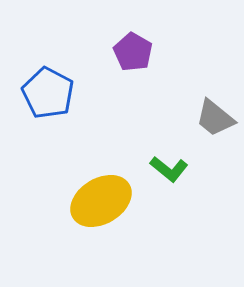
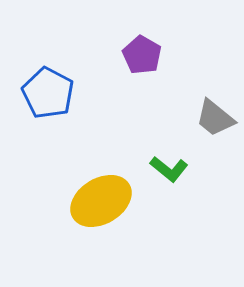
purple pentagon: moved 9 px right, 3 px down
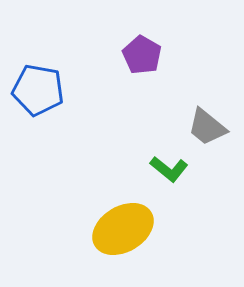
blue pentagon: moved 10 px left, 3 px up; rotated 18 degrees counterclockwise
gray trapezoid: moved 8 px left, 9 px down
yellow ellipse: moved 22 px right, 28 px down
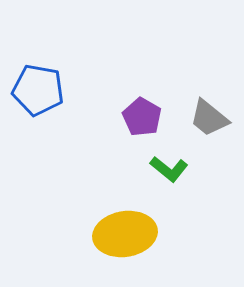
purple pentagon: moved 62 px down
gray trapezoid: moved 2 px right, 9 px up
yellow ellipse: moved 2 px right, 5 px down; rotated 22 degrees clockwise
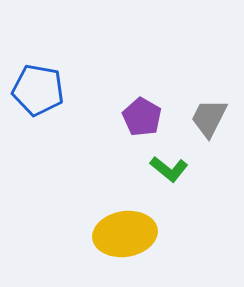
gray trapezoid: rotated 78 degrees clockwise
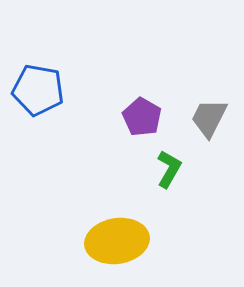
green L-shape: rotated 99 degrees counterclockwise
yellow ellipse: moved 8 px left, 7 px down
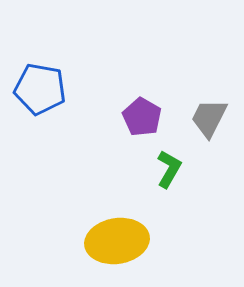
blue pentagon: moved 2 px right, 1 px up
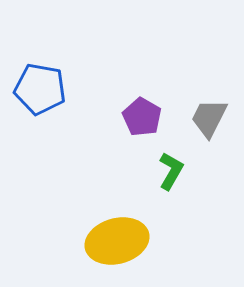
green L-shape: moved 2 px right, 2 px down
yellow ellipse: rotated 6 degrees counterclockwise
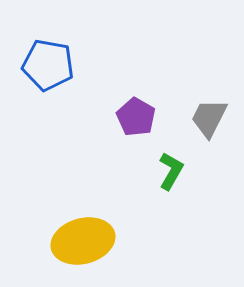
blue pentagon: moved 8 px right, 24 px up
purple pentagon: moved 6 px left
yellow ellipse: moved 34 px left
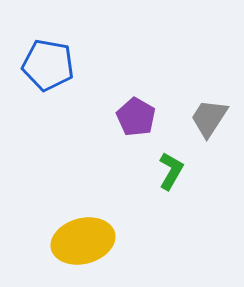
gray trapezoid: rotated 6 degrees clockwise
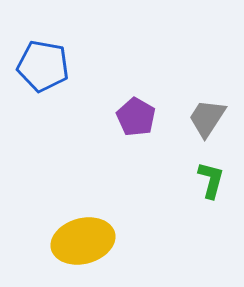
blue pentagon: moved 5 px left, 1 px down
gray trapezoid: moved 2 px left
green L-shape: moved 40 px right, 9 px down; rotated 15 degrees counterclockwise
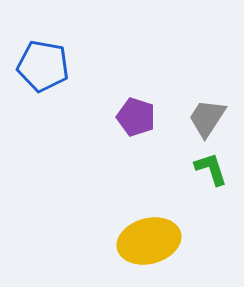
purple pentagon: rotated 12 degrees counterclockwise
green L-shape: moved 11 px up; rotated 33 degrees counterclockwise
yellow ellipse: moved 66 px right
